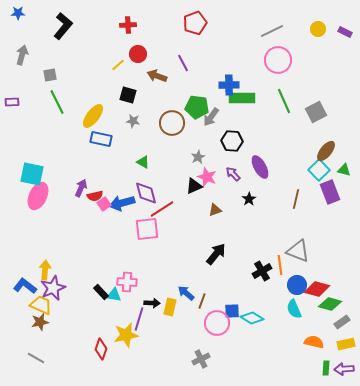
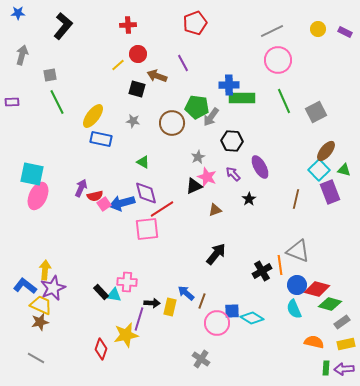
black square at (128, 95): moved 9 px right, 6 px up
gray cross at (201, 359): rotated 30 degrees counterclockwise
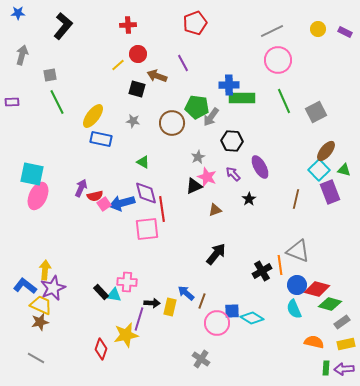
red line at (162, 209): rotated 65 degrees counterclockwise
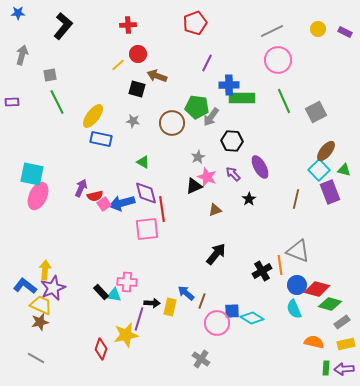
purple line at (183, 63): moved 24 px right; rotated 54 degrees clockwise
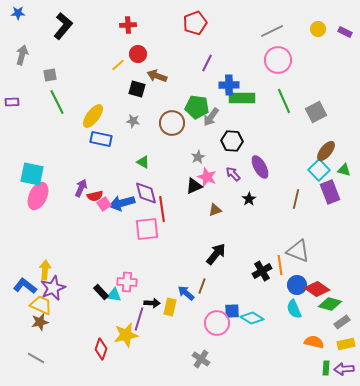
red diamond at (317, 289): rotated 20 degrees clockwise
brown line at (202, 301): moved 15 px up
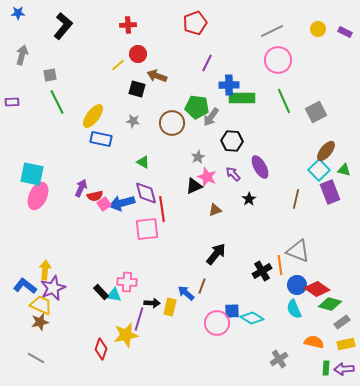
gray cross at (201, 359): moved 78 px right; rotated 24 degrees clockwise
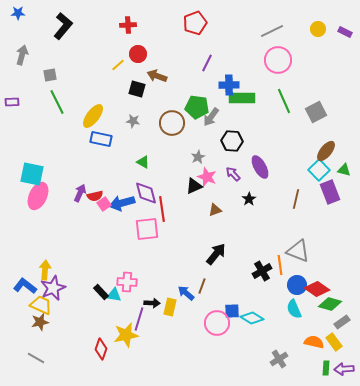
purple arrow at (81, 188): moved 1 px left, 5 px down
yellow rectangle at (346, 344): moved 12 px left, 2 px up; rotated 66 degrees clockwise
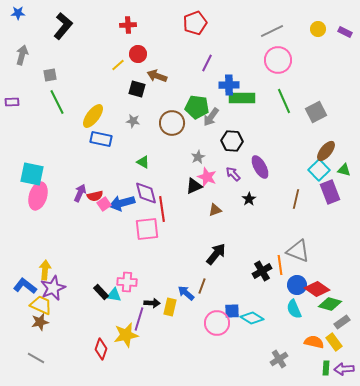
pink ellipse at (38, 196): rotated 8 degrees counterclockwise
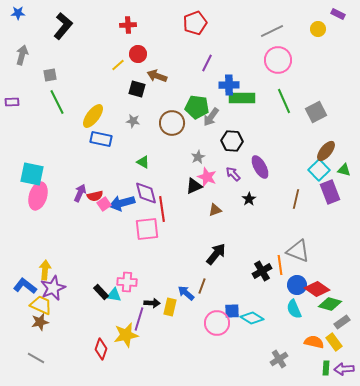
purple rectangle at (345, 32): moved 7 px left, 18 px up
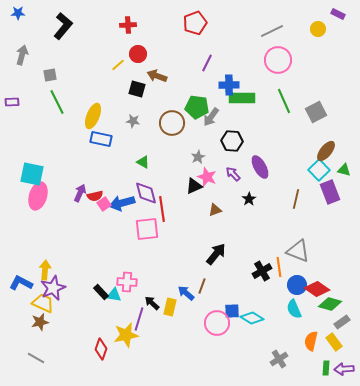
yellow ellipse at (93, 116): rotated 15 degrees counterclockwise
orange line at (280, 265): moved 1 px left, 2 px down
blue L-shape at (25, 286): moved 4 px left, 3 px up; rotated 10 degrees counterclockwise
black arrow at (152, 303): rotated 140 degrees counterclockwise
yellow trapezoid at (41, 305): moved 2 px right, 2 px up
orange semicircle at (314, 342): moved 3 px left, 1 px up; rotated 90 degrees counterclockwise
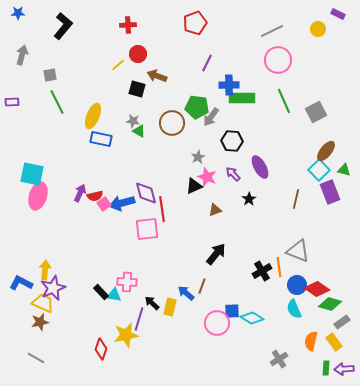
green triangle at (143, 162): moved 4 px left, 31 px up
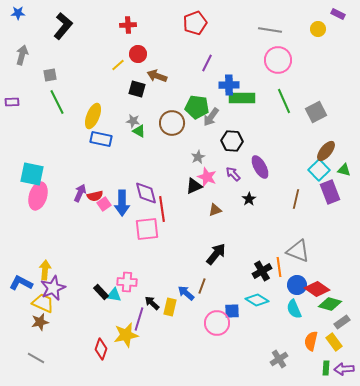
gray line at (272, 31): moved 2 px left, 1 px up; rotated 35 degrees clockwise
blue arrow at (122, 203): rotated 75 degrees counterclockwise
cyan diamond at (252, 318): moved 5 px right, 18 px up
